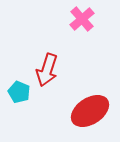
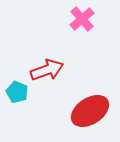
red arrow: rotated 128 degrees counterclockwise
cyan pentagon: moved 2 px left
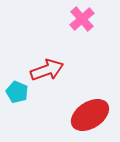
red ellipse: moved 4 px down
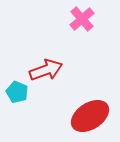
red arrow: moved 1 px left
red ellipse: moved 1 px down
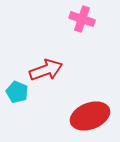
pink cross: rotated 30 degrees counterclockwise
red ellipse: rotated 12 degrees clockwise
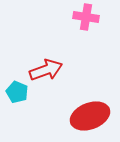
pink cross: moved 4 px right, 2 px up; rotated 10 degrees counterclockwise
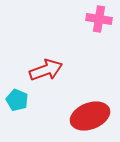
pink cross: moved 13 px right, 2 px down
cyan pentagon: moved 8 px down
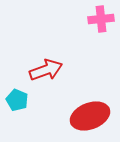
pink cross: moved 2 px right; rotated 15 degrees counterclockwise
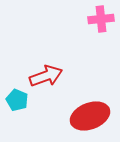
red arrow: moved 6 px down
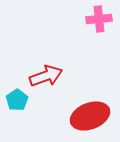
pink cross: moved 2 px left
cyan pentagon: rotated 15 degrees clockwise
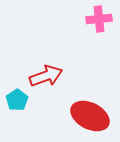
red ellipse: rotated 48 degrees clockwise
